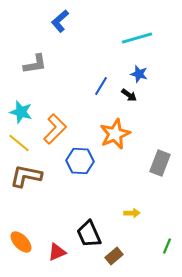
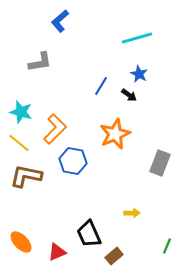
gray L-shape: moved 5 px right, 2 px up
blue star: rotated 12 degrees clockwise
blue hexagon: moved 7 px left; rotated 8 degrees clockwise
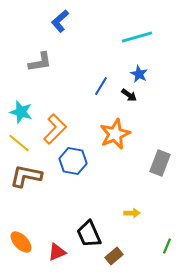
cyan line: moved 1 px up
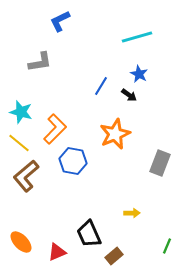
blue L-shape: rotated 15 degrees clockwise
brown L-shape: rotated 52 degrees counterclockwise
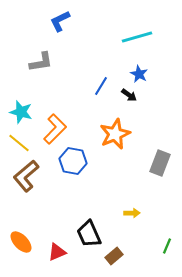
gray L-shape: moved 1 px right
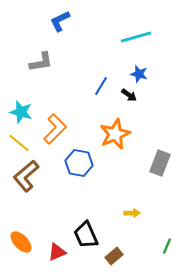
cyan line: moved 1 px left
blue star: rotated 12 degrees counterclockwise
blue hexagon: moved 6 px right, 2 px down
black trapezoid: moved 3 px left, 1 px down
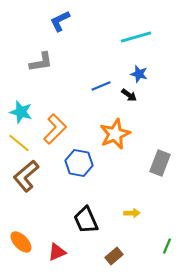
blue line: rotated 36 degrees clockwise
black trapezoid: moved 15 px up
